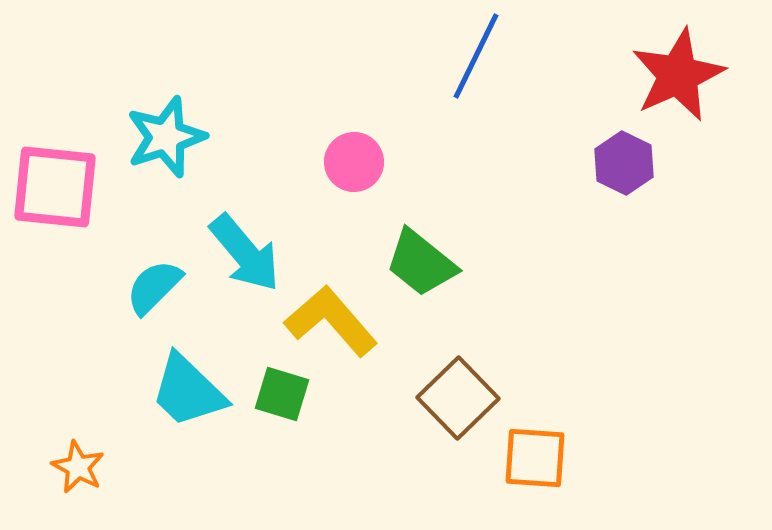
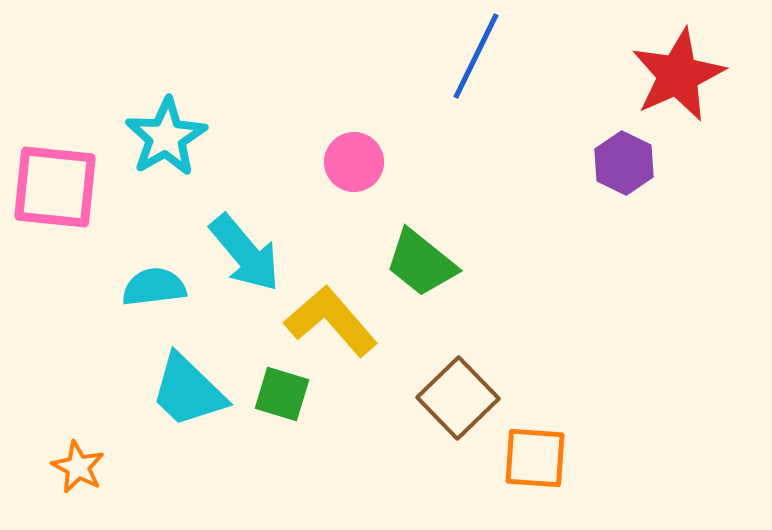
cyan star: rotated 12 degrees counterclockwise
cyan semicircle: rotated 38 degrees clockwise
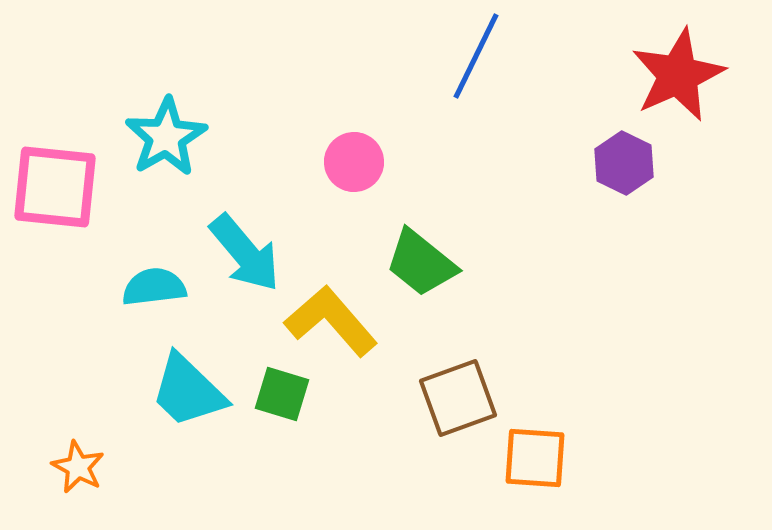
brown square: rotated 24 degrees clockwise
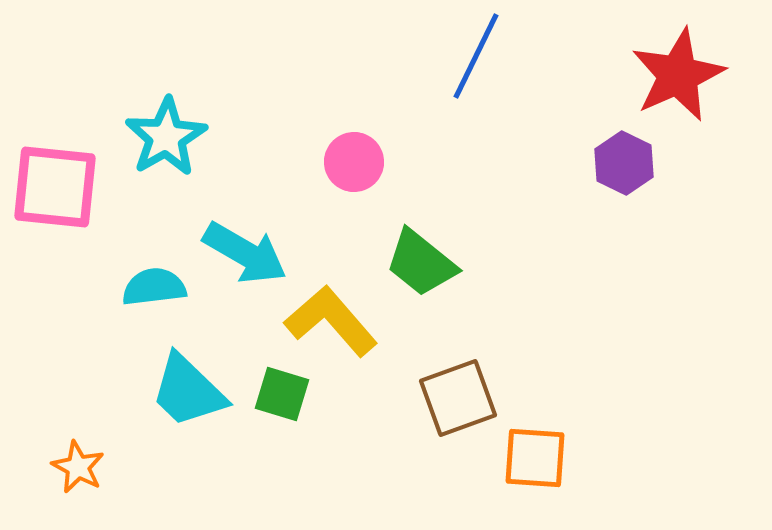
cyan arrow: rotated 20 degrees counterclockwise
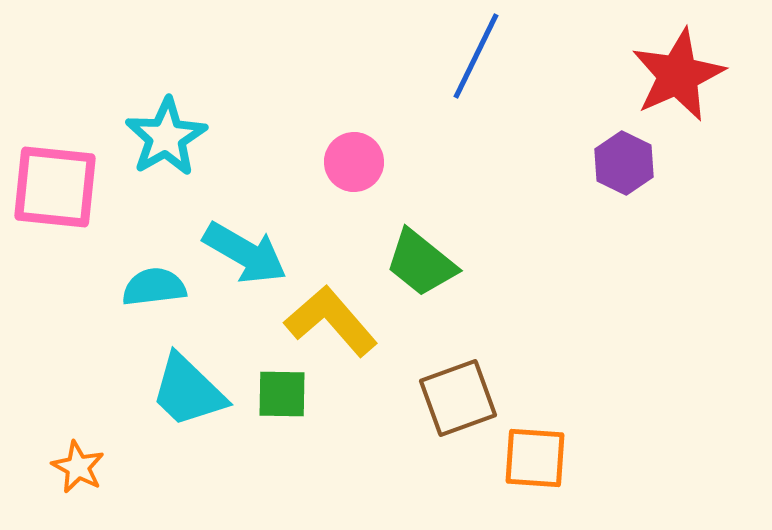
green square: rotated 16 degrees counterclockwise
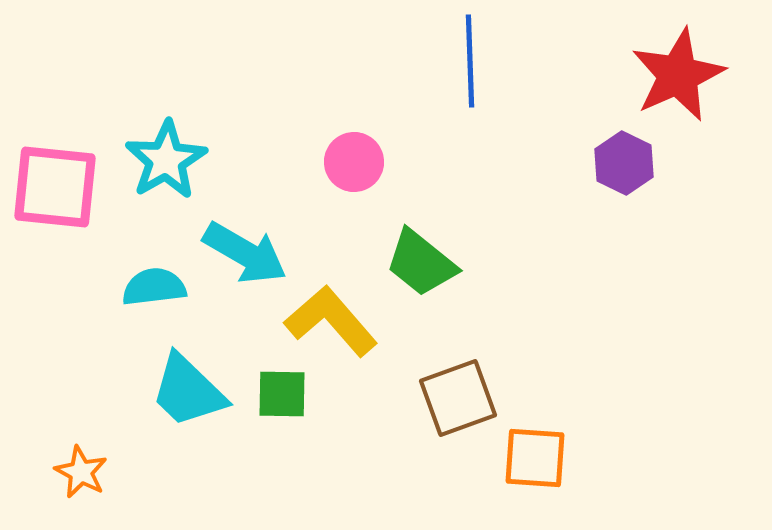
blue line: moved 6 px left, 5 px down; rotated 28 degrees counterclockwise
cyan star: moved 23 px down
orange star: moved 3 px right, 5 px down
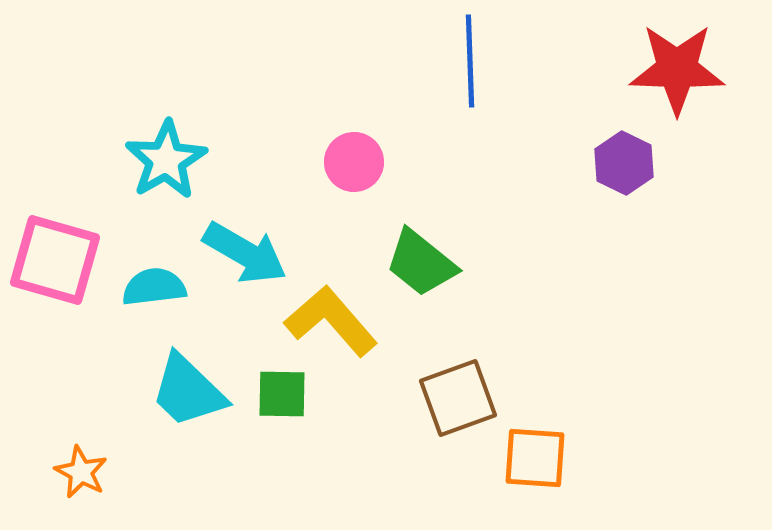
red star: moved 1 px left, 6 px up; rotated 26 degrees clockwise
pink square: moved 73 px down; rotated 10 degrees clockwise
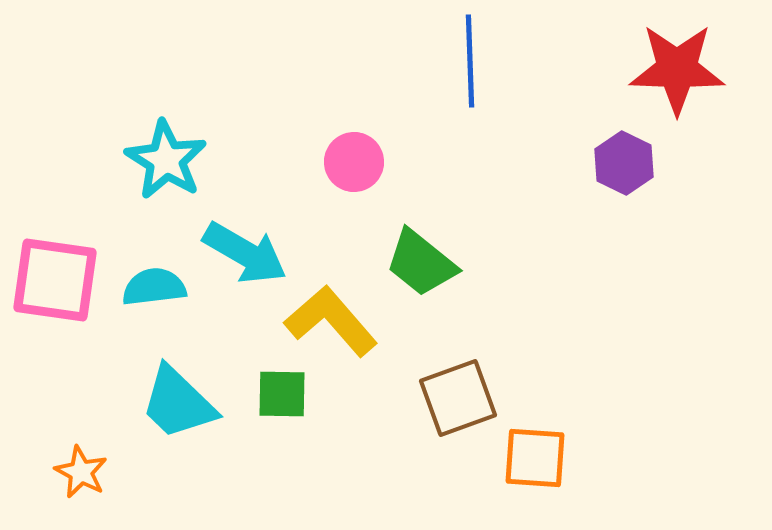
cyan star: rotated 10 degrees counterclockwise
pink square: moved 20 px down; rotated 8 degrees counterclockwise
cyan trapezoid: moved 10 px left, 12 px down
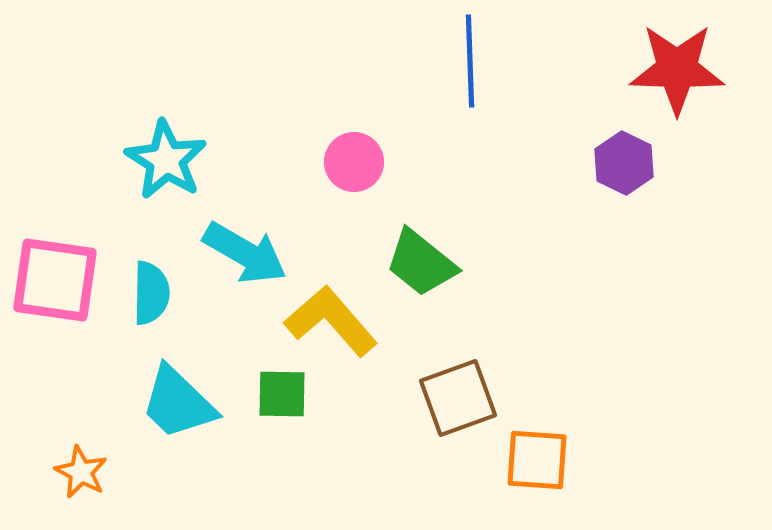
cyan semicircle: moved 3 px left, 6 px down; rotated 98 degrees clockwise
orange square: moved 2 px right, 2 px down
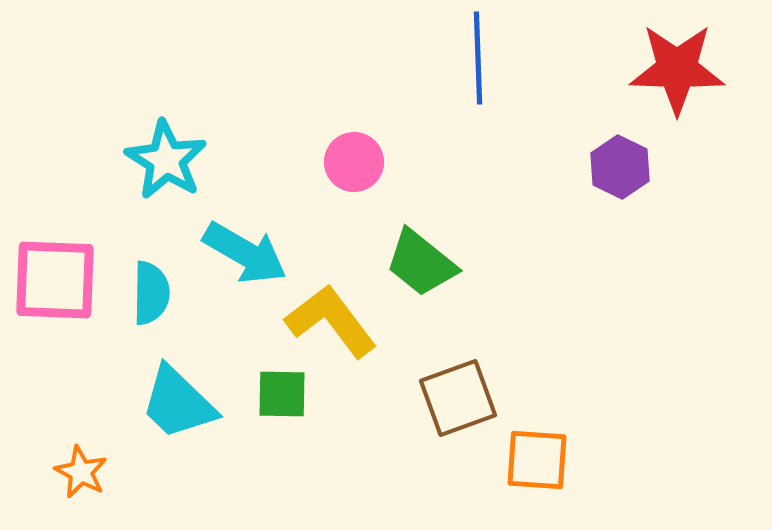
blue line: moved 8 px right, 3 px up
purple hexagon: moved 4 px left, 4 px down
pink square: rotated 6 degrees counterclockwise
yellow L-shape: rotated 4 degrees clockwise
